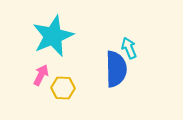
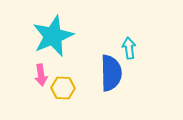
cyan arrow: rotated 15 degrees clockwise
blue semicircle: moved 5 px left, 4 px down
pink arrow: rotated 145 degrees clockwise
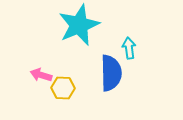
cyan star: moved 26 px right, 11 px up
pink arrow: rotated 115 degrees clockwise
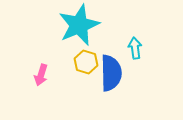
cyan arrow: moved 6 px right
pink arrow: rotated 90 degrees counterclockwise
yellow hexagon: moved 23 px right, 26 px up; rotated 15 degrees clockwise
